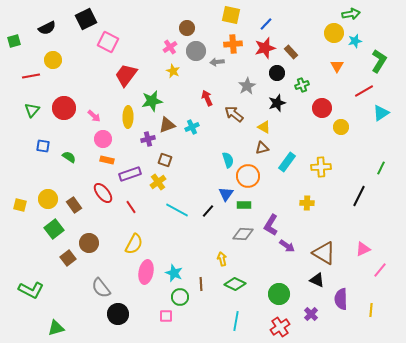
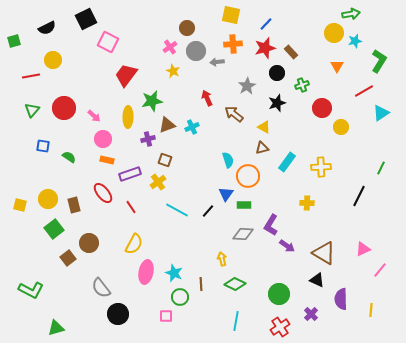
brown rectangle at (74, 205): rotated 21 degrees clockwise
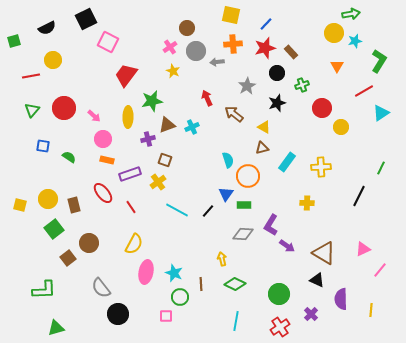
green L-shape at (31, 290): moved 13 px right; rotated 30 degrees counterclockwise
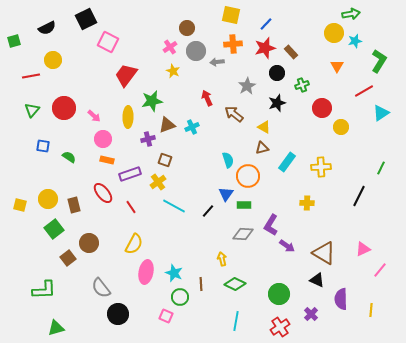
cyan line at (177, 210): moved 3 px left, 4 px up
pink square at (166, 316): rotated 24 degrees clockwise
